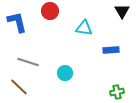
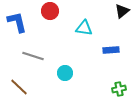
black triangle: rotated 21 degrees clockwise
gray line: moved 5 px right, 6 px up
green cross: moved 2 px right, 3 px up
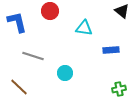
black triangle: rotated 42 degrees counterclockwise
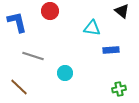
cyan triangle: moved 8 px right
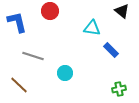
blue rectangle: rotated 49 degrees clockwise
brown line: moved 2 px up
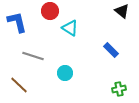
cyan triangle: moved 22 px left; rotated 24 degrees clockwise
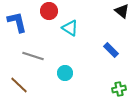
red circle: moved 1 px left
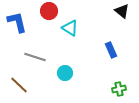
blue rectangle: rotated 21 degrees clockwise
gray line: moved 2 px right, 1 px down
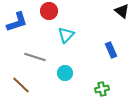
blue L-shape: rotated 85 degrees clockwise
cyan triangle: moved 4 px left, 7 px down; rotated 42 degrees clockwise
brown line: moved 2 px right
green cross: moved 17 px left
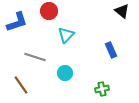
brown line: rotated 12 degrees clockwise
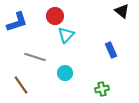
red circle: moved 6 px right, 5 px down
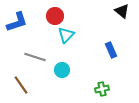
cyan circle: moved 3 px left, 3 px up
